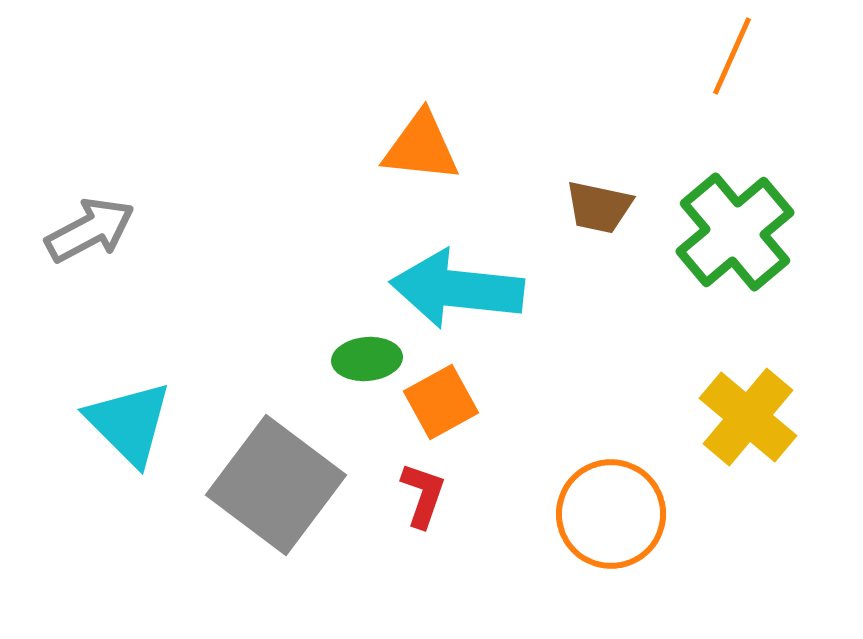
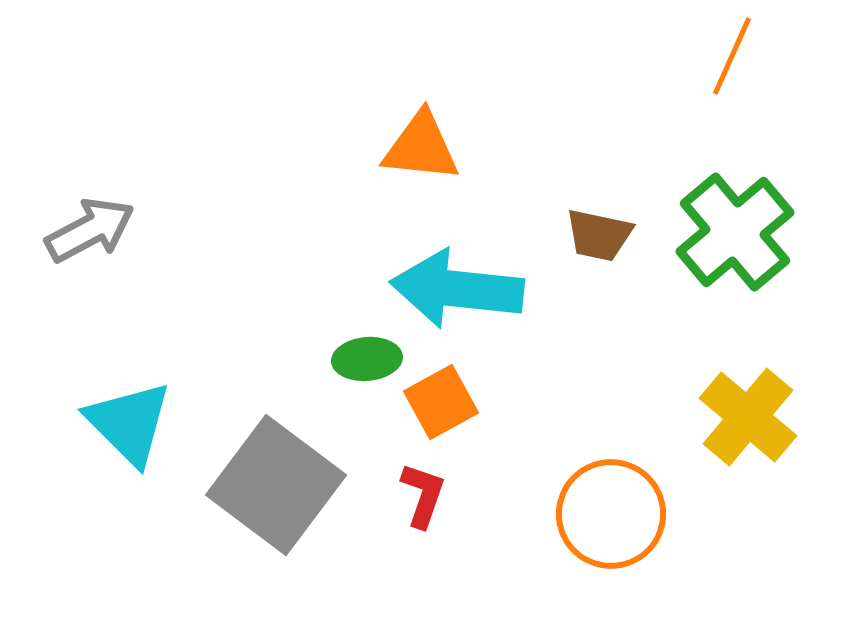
brown trapezoid: moved 28 px down
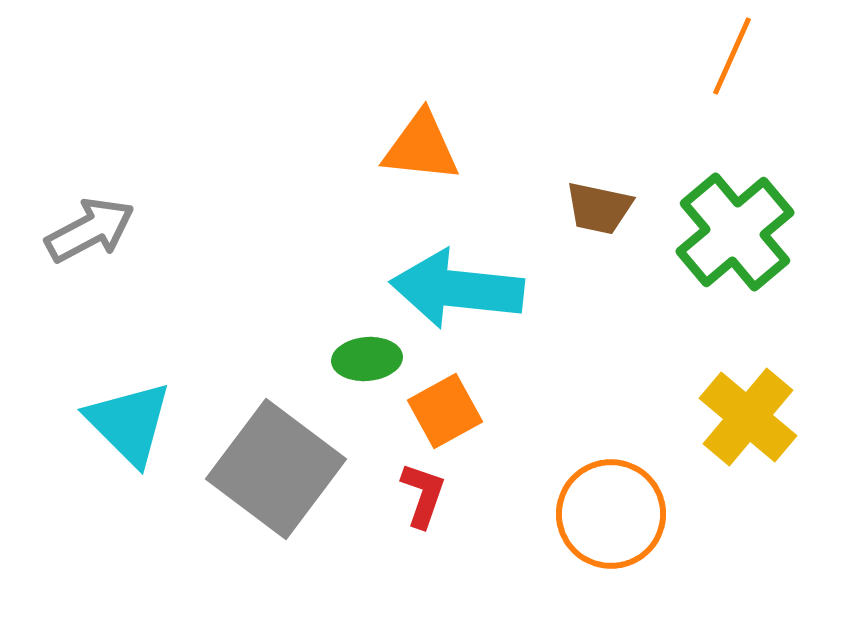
brown trapezoid: moved 27 px up
orange square: moved 4 px right, 9 px down
gray square: moved 16 px up
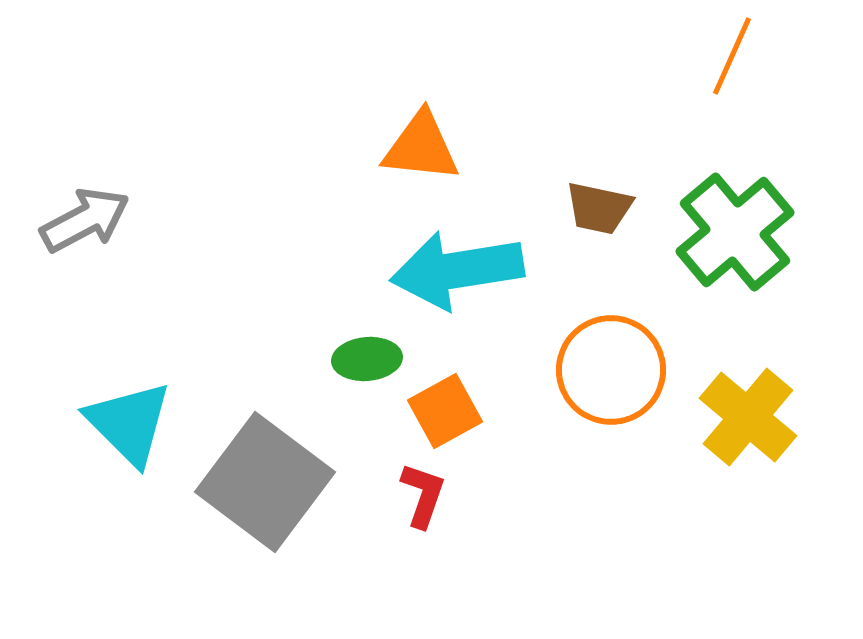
gray arrow: moved 5 px left, 10 px up
cyan arrow: moved 19 px up; rotated 15 degrees counterclockwise
gray square: moved 11 px left, 13 px down
orange circle: moved 144 px up
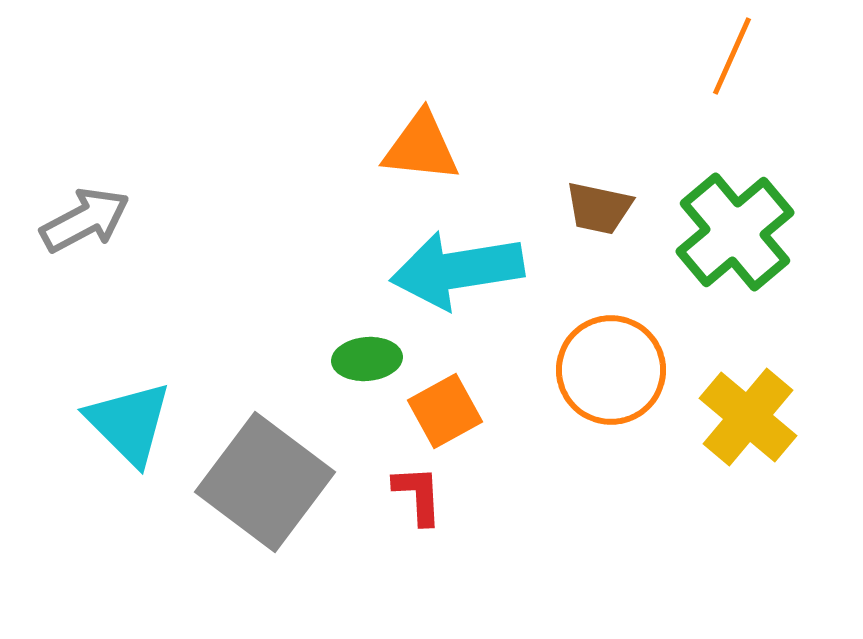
red L-shape: moved 5 px left; rotated 22 degrees counterclockwise
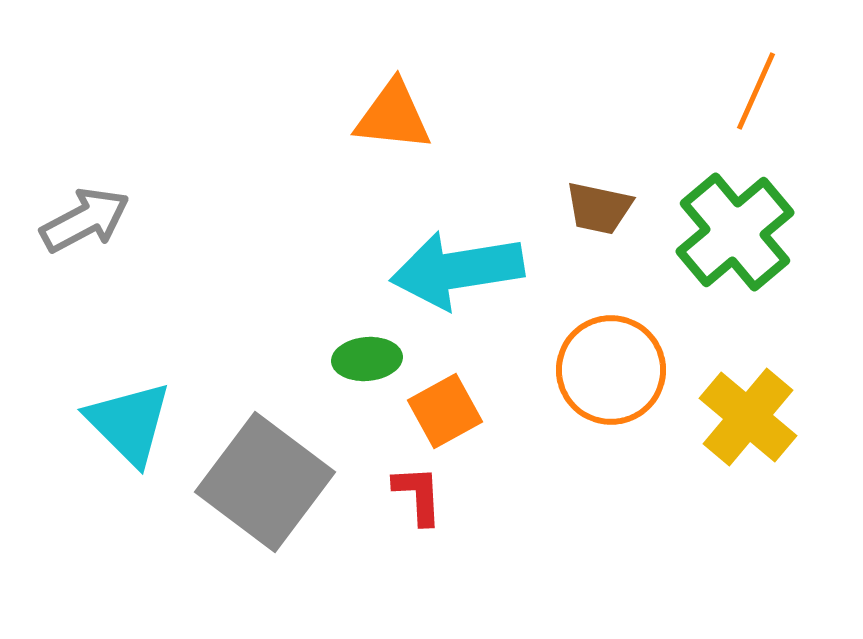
orange line: moved 24 px right, 35 px down
orange triangle: moved 28 px left, 31 px up
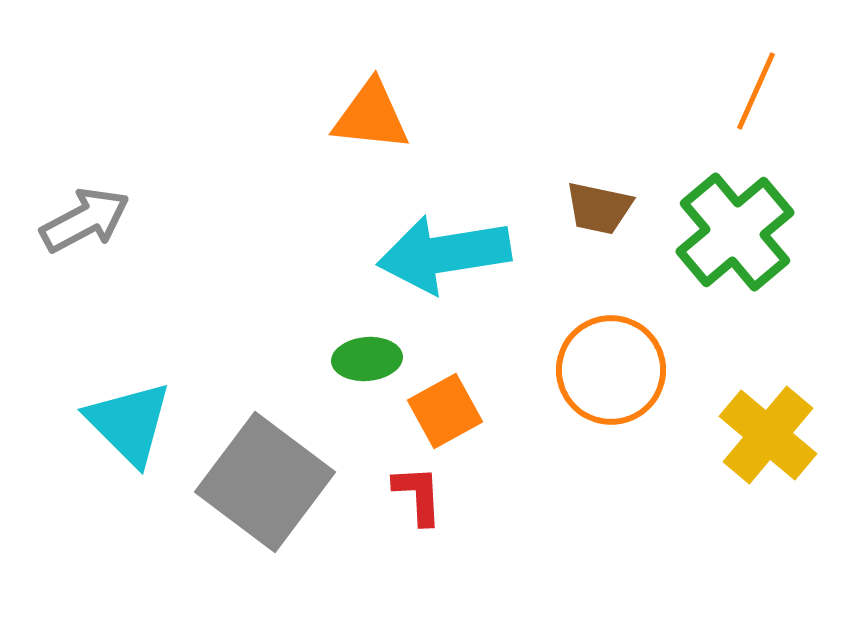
orange triangle: moved 22 px left
cyan arrow: moved 13 px left, 16 px up
yellow cross: moved 20 px right, 18 px down
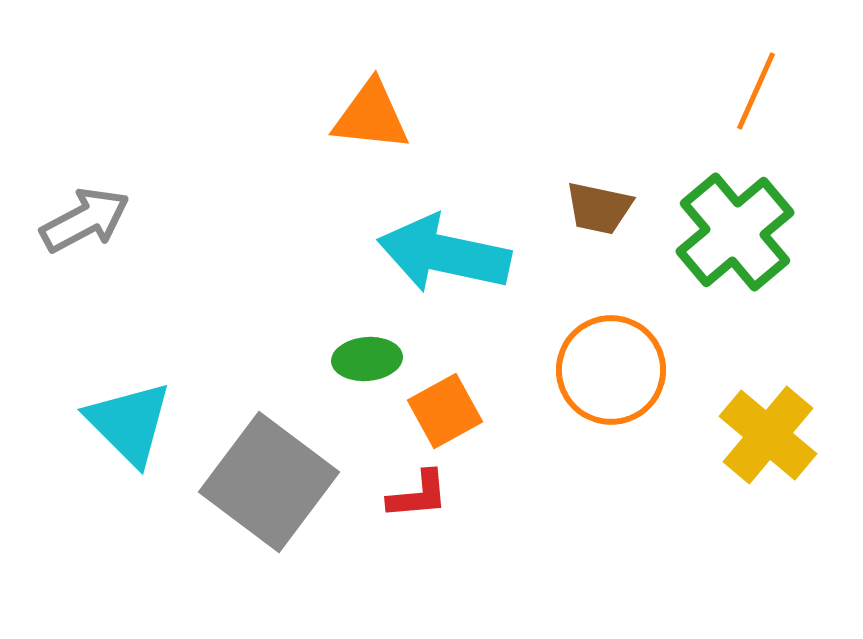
cyan arrow: rotated 21 degrees clockwise
gray square: moved 4 px right
red L-shape: rotated 88 degrees clockwise
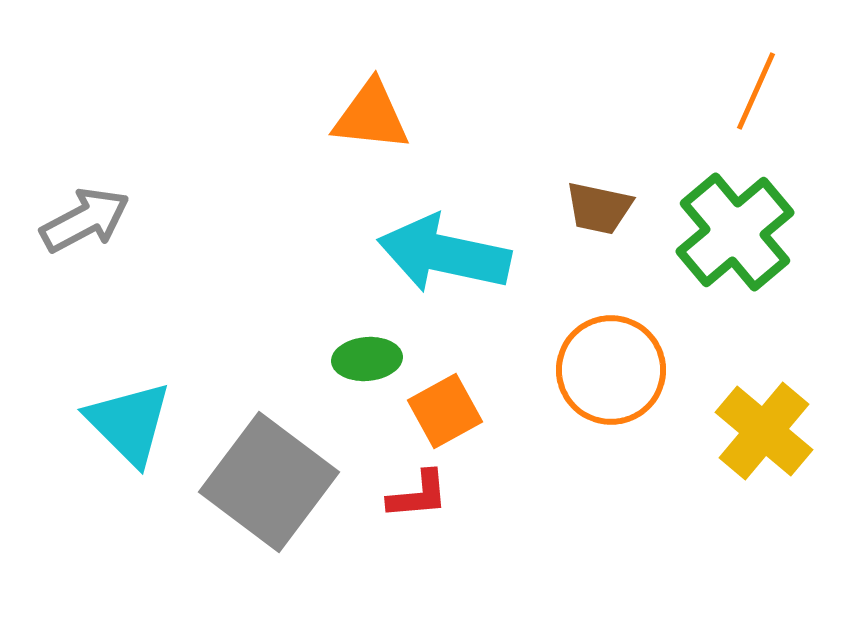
yellow cross: moved 4 px left, 4 px up
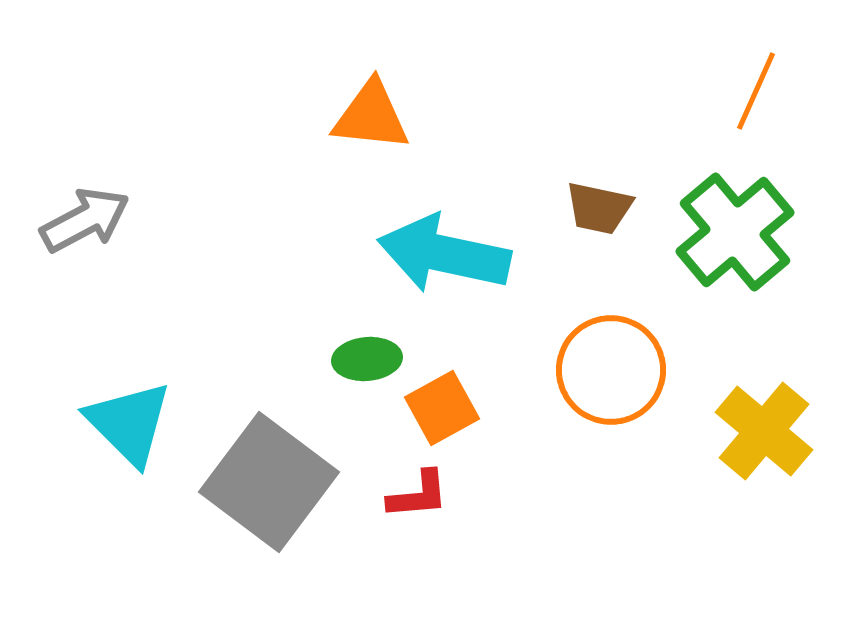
orange square: moved 3 px left, 3 px up
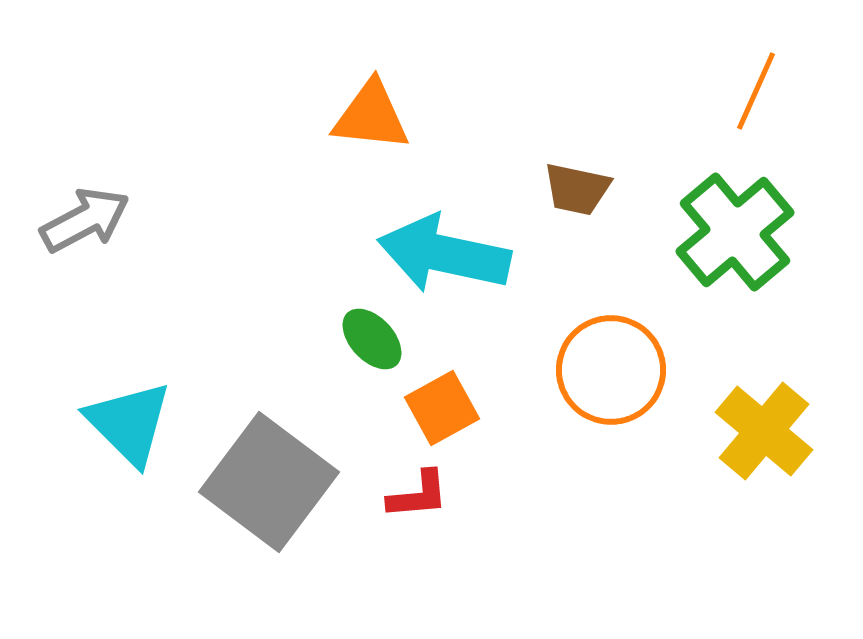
brown trapezoid: moved 22 px left, 19 px up
green ellipse: moved 5 px right, 20 px up; rotated 52 degrees clockwise
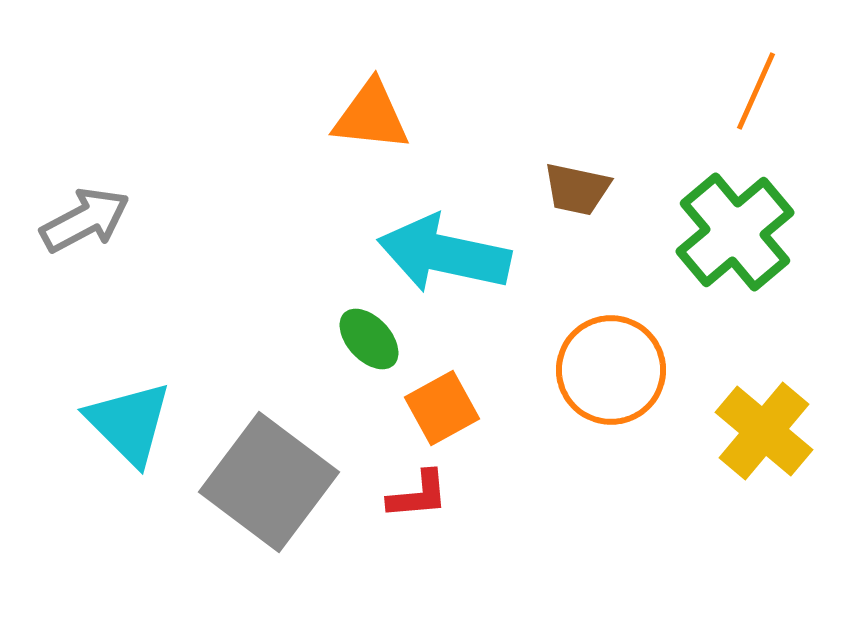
green ellipse: moved 3 px left
